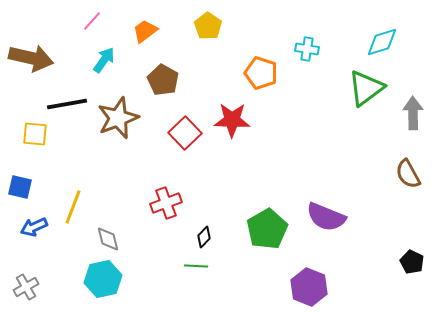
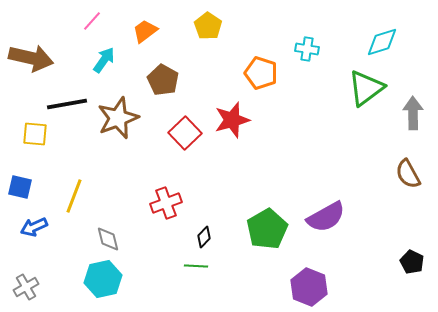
red star: rotated 18 degrees counterclockwise
yellow line: moved 1 px right, 11 px up
purple semicircle: rotated 51 degrees counterclockwise
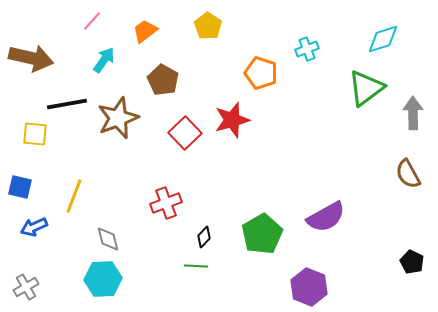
cyan diamond: moved 1 px right, 3 px up
cyan cross: rotated 30 degrees counterclockwise
green pentagon: moved 5 px left, 5 px down
cyan hexagon: rotated 9 degrees clockwise
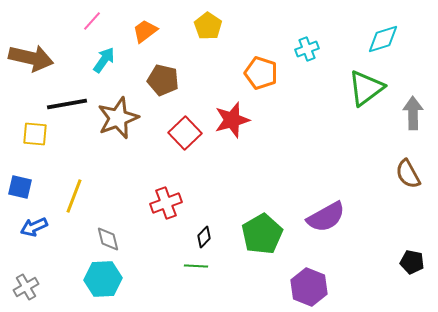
brown pentagon: rotated 16 degrees counterclockwise
black pentagon: rotated 15 degrees counterclockwise
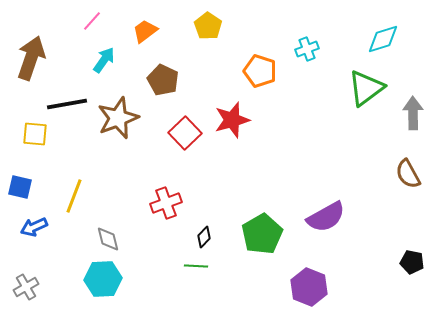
brown arrow: rotated 84 degrees counterclockwise
orange pentagon: moved 1 px left, 2 px up
brown pentagon: rotated 12 degrees clockwise
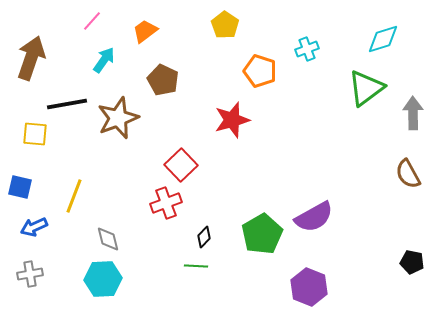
yellow pentagon: moved 17 px right, 1 px up
red square: moved 4 px left, 32 px down
purple semicircle: moved 12 px left
gray cross: moved 4 px right, 13 px up; rotated 20 degrees clockwise
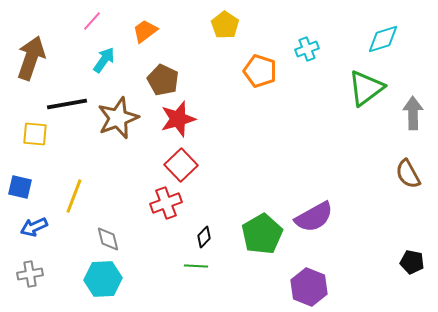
red star: moved 54 px left, 1 px up
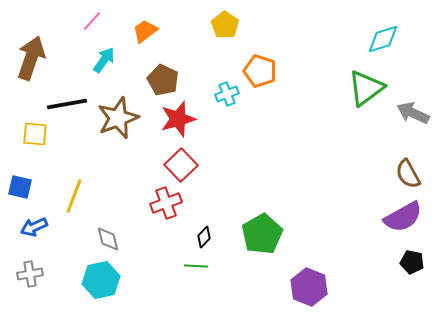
cyan cross: moved 80 px left, 45 px down
gray arrow: rotated 64 degrees counterclockwise
purple semicircle: moved 89 px right
cyan hexagon: moved 2 px left, 1 px down; rotated 9 degrees counterclockwise
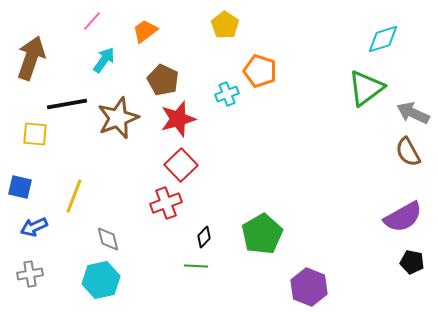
brown semicircle: moved 22 px up
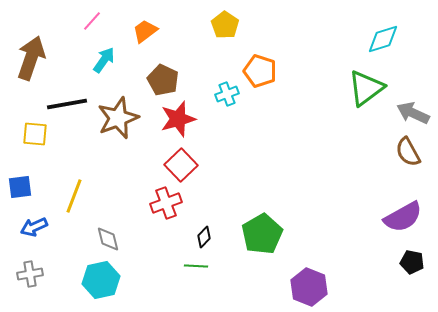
blue square: rotated 20 degrees counterclockwise
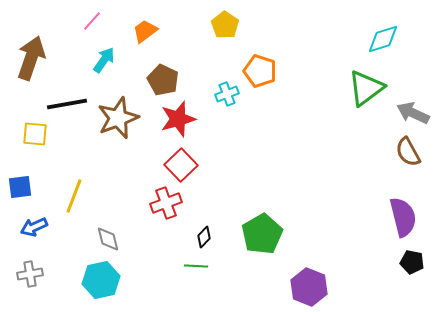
purple semicircle: rotated 75 degrees counterclockwise
